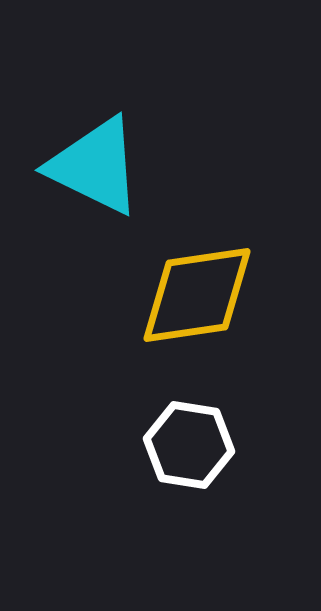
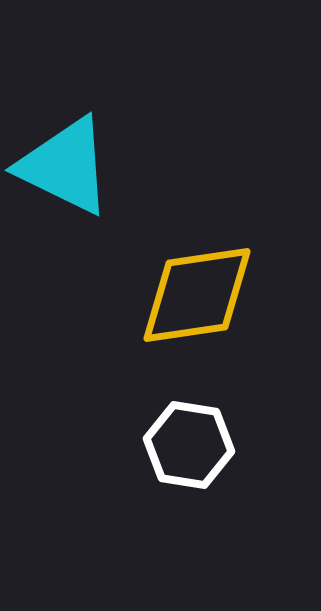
cyan triangle: moved 30 px left
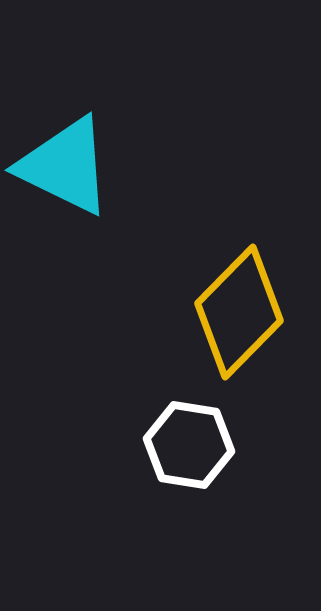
yellow diamond: moved 42 px right, 17 px down; rotated 37 degrees counterclockwise
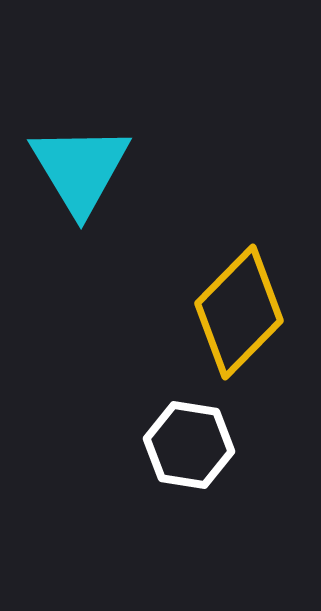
cyan triangle: moved 15 px right, 3 px down; rotated 33 degrees clockwise
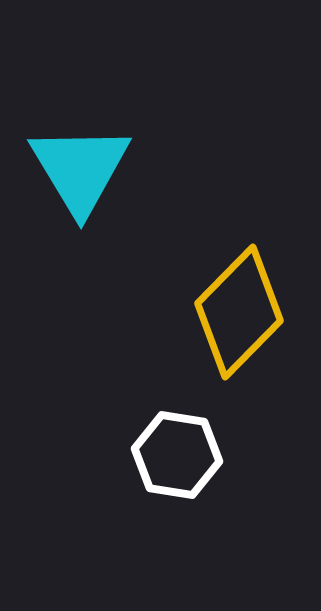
white hexagon: moved 12 px left, 10 px down
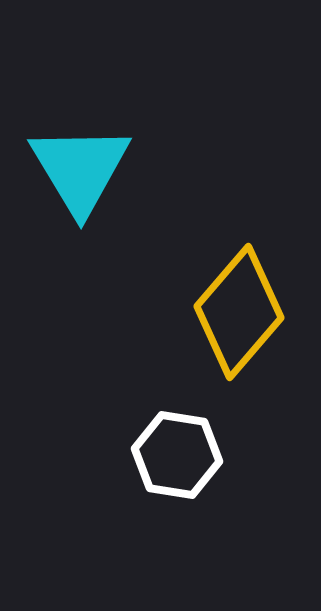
yellow diamond: rotated 4 degrees counterclockwise
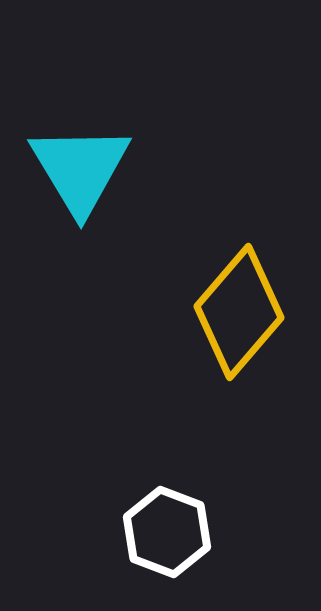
white hexagon: moved 10 px left, 77 px down; rotated 12 degrees clockwise
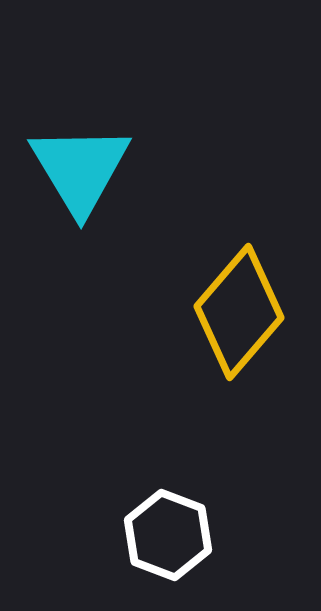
white hexagon: moved 1 px right, 3 px down
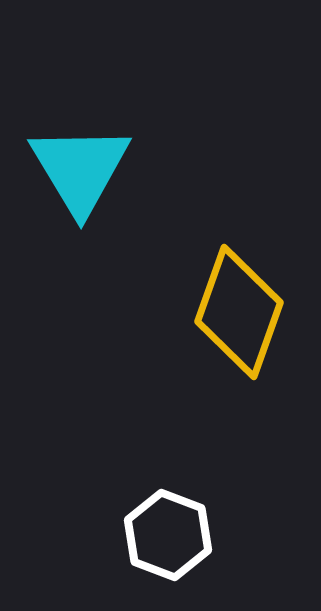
yellow diamond: rotated 21 degrees counterclockwise
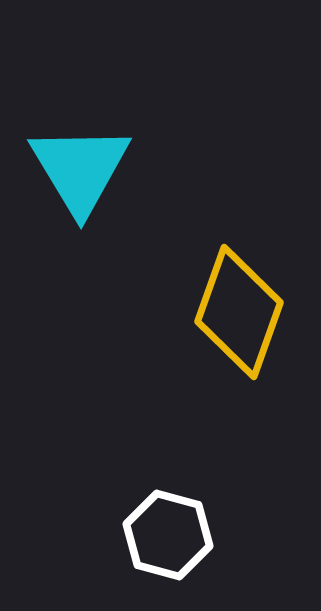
white hexagon: rotated 6 degrees counterclockwise
